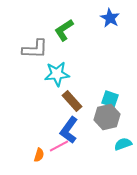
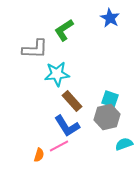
blue L-shape: moved 2 px left, 4 px up; rotated 68 degrees counterclockwise
cyan semicircle: moved 1 px right
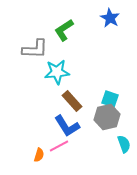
cyan star: moved 2 px up
cyan semicircle: rotated 90 degrees clockwise
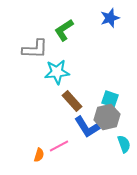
blue star: rotated 24 degrees clockwise
blue L-shape: moved 20 px right, 1 px down
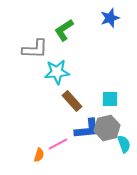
cyan square: rotated 18 degrees counterclockwise
gray hexagon: moved 11 px down
blue L-shape: moved 2 px down; rotated 64 degrees counterclockwise
pink line: moved 1 px left, 2 px up
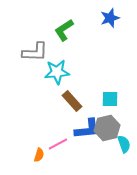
gray L-shape: moved 3 px down
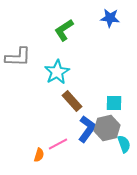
blue star: rotated 24 degrees clockwise
gray L-shape: moved 17 px left, 5 px down
cyan star: rotated 25 degrees counterclockwise
cyan square: moved 4 px right, 4 px down
blue L-shape: rotated 48 degrees counterclockwise
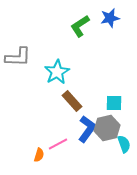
blue star: rotated 18 degrees counterclockwise
green L-shape: moved 16 px right, 4 px up
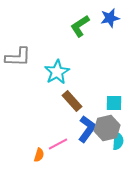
cyan semicircle: moved 6 px left, 3 px up; rotated 24 degrees clockwise
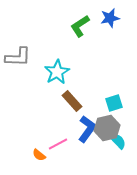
cyan square: rotated 18 degrees counterclockwise
cyan semicircle: rotated 48 degrees counterclockwise
orange semicircle: rotated 112 degrees clockwise
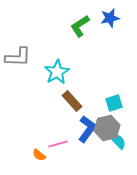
pink line: rotated 12 degrees clockwise
